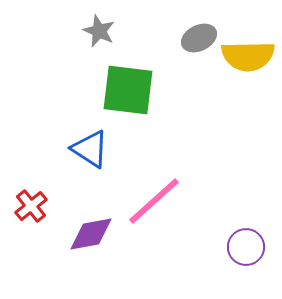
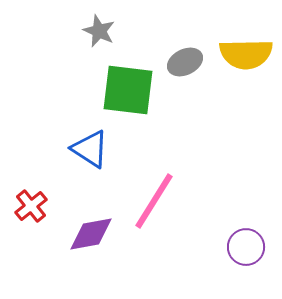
gray ellipse: moved 14 px left, 24 px down
yellow semicircle: moved 2 px left, 2 px up
pink line: rotated 16 degrees counterclockwise
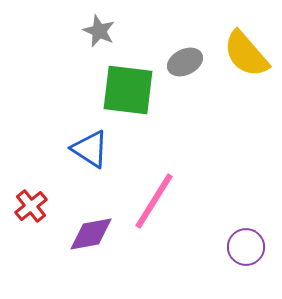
yellow semicircle: rotated 50 degrees clockwise
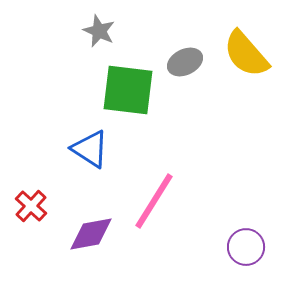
red cross: rotated 8 degrees counterclockwise
